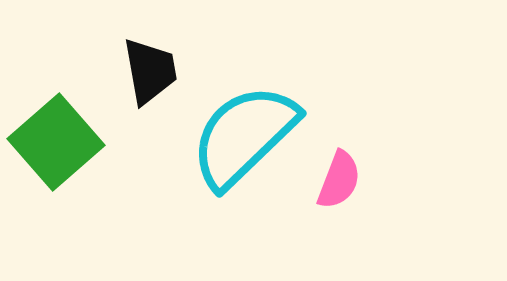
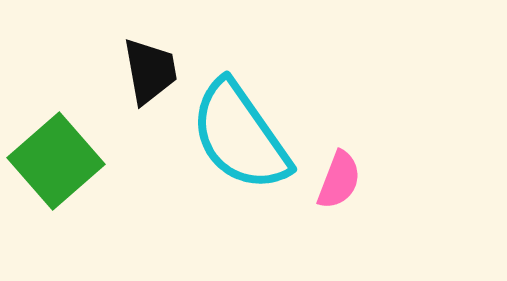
cyan semicircle: moved 4 px left; rotated 81 degrees counterclockwise
green square: moved 19 px down
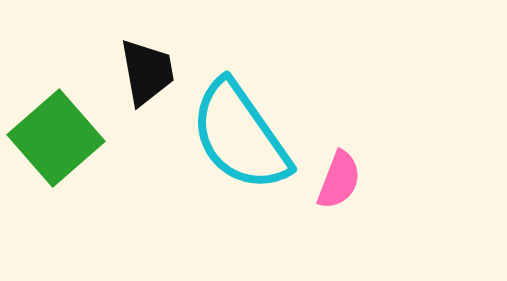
black trapezoid: moved 3 px left, 1 px down
green square: moved 23 px up
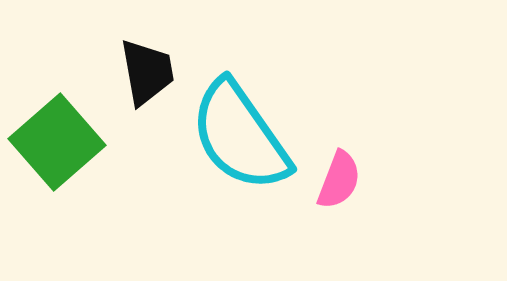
green square: moved 1 px right, 4 px down
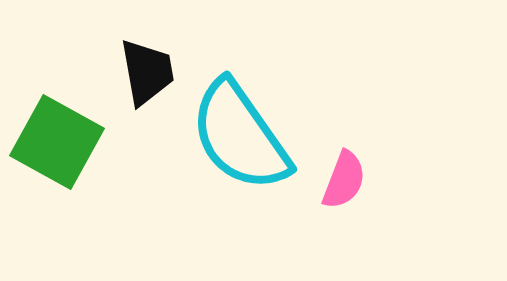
green square: rotated 20 degrees counterclockwise
pink semicircle: moved 5 px right
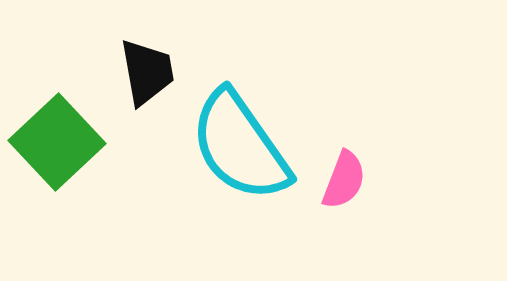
cyan semicircle: moved 10 px down
green square: rotated 18 degrees clockwise
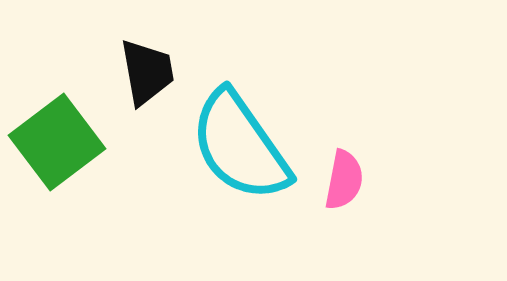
green square: rotated 6 degrees clockwise
pink semicircle: rotated 10 degrees counterclockwise
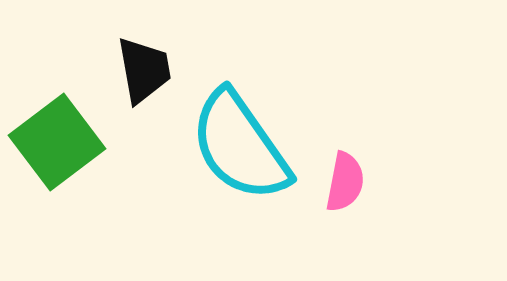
black trapezoid: moved 3 px left, 2 px up
pink semicircle: moved 1 px right, 2 px down
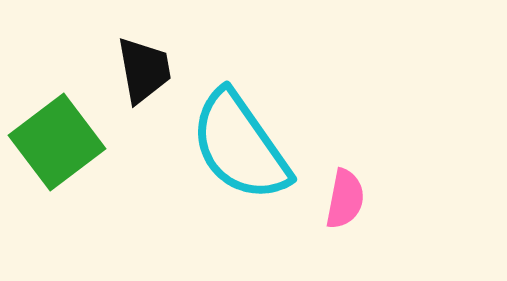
pink semicircle: moved 17 px down
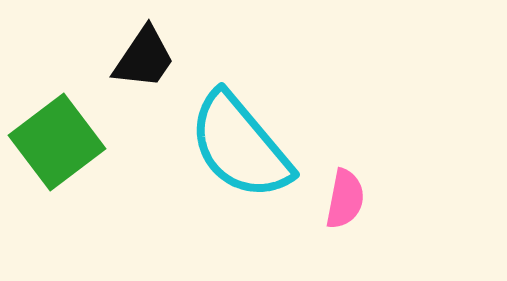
black trapezoid: moved 12 px up; rotated 44 degrees clockwise
cyan semicircle: rotated 5 degrees counterclockwise
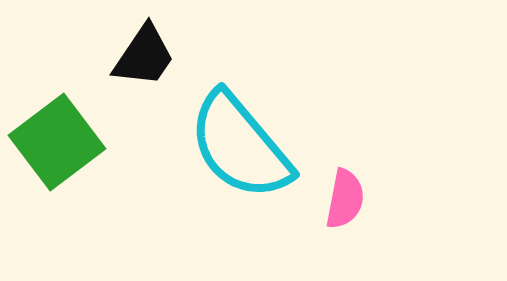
black trapezoid: moved 2 px up
